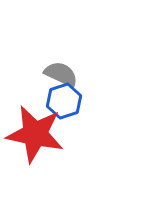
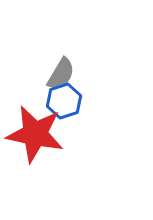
gray semicircle: rotated 96 degrees clockwise
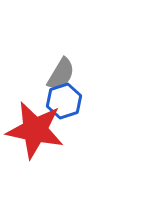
red star: moved 4 px up
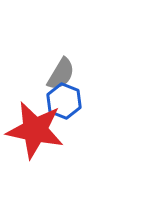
blue hexagon: rotated 20 degrees counterclockwise
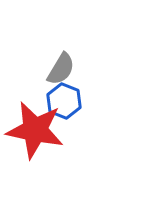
gray semicircle: moved 5 px up
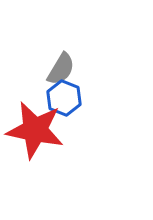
blue hexagon: moved 3 px up
